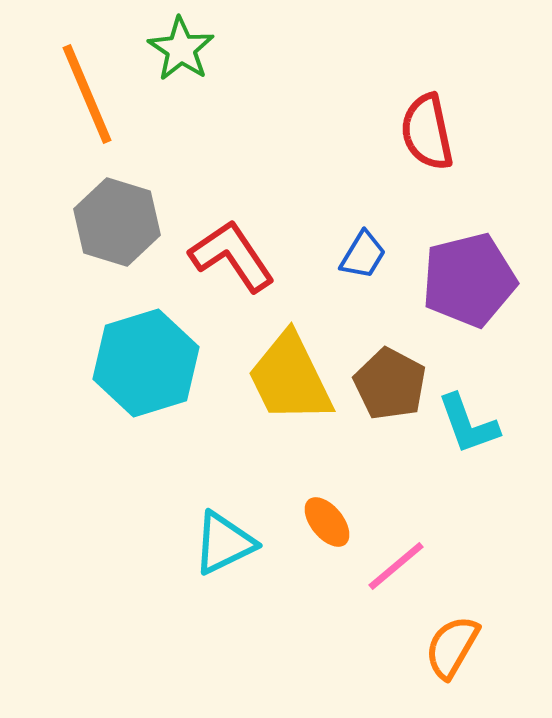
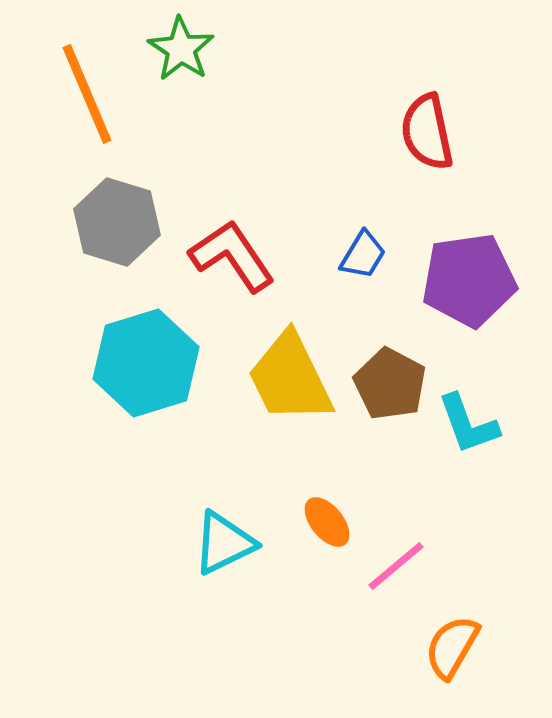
purple pentagon: rotated 6 degrees clockwise
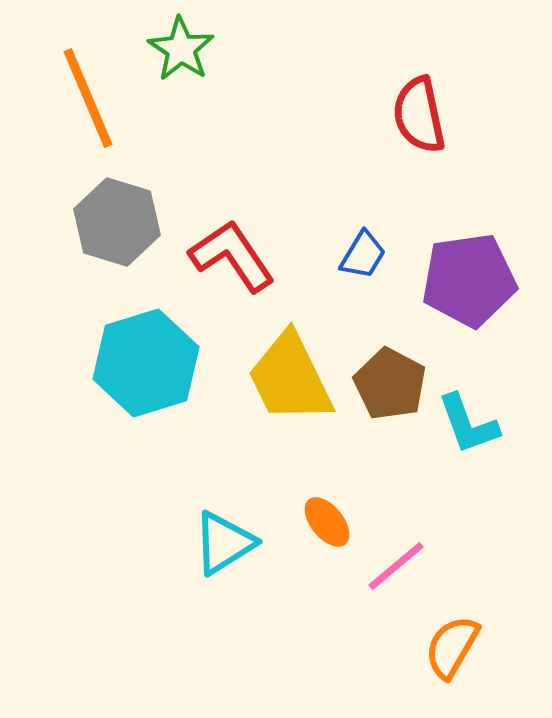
orange line: moved 1 px right, 4 px down
red semicircle: moved 8 px left, 17 px up
cyan triangle: rotated 6 degrees counterclockwise
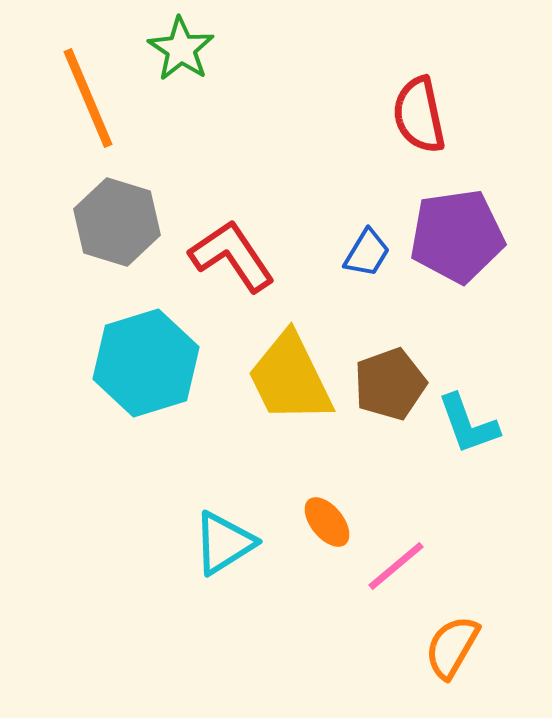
blue trapezoid: moved 4 px right, 2 px up
purple pentagon: moved 12 px left, 44 px up
brown pentagon: rotated 24 degrees clockwise
